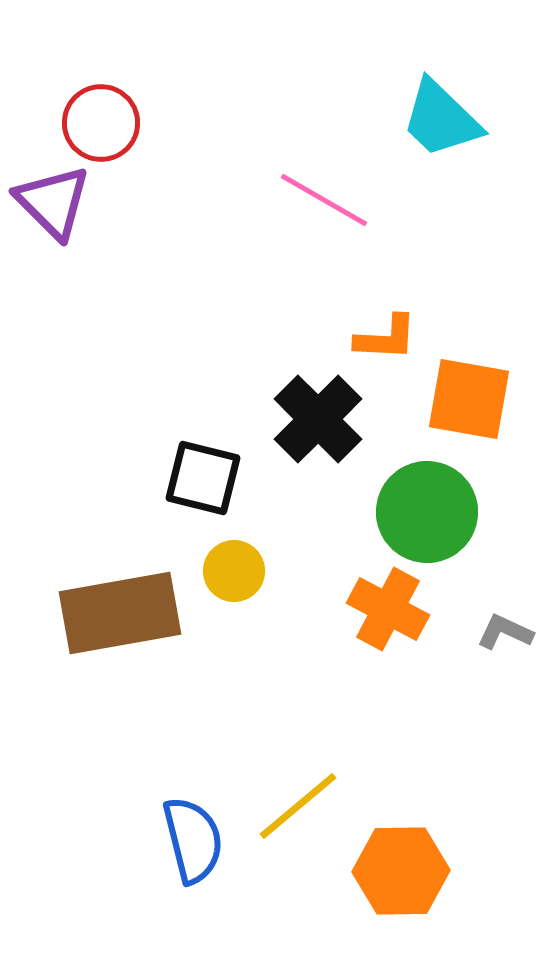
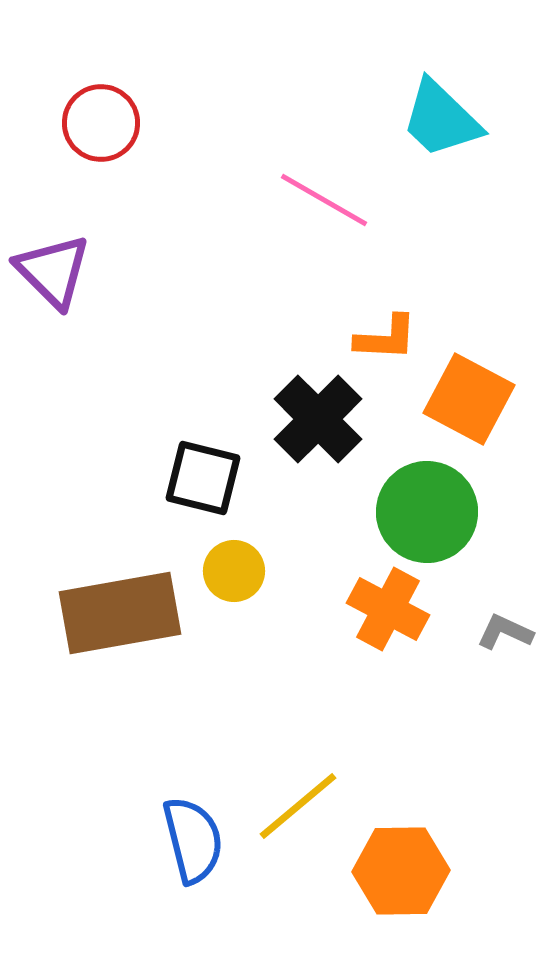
purple triangle: moved 69 px down
orange square: rotated 18 degrees clockwise
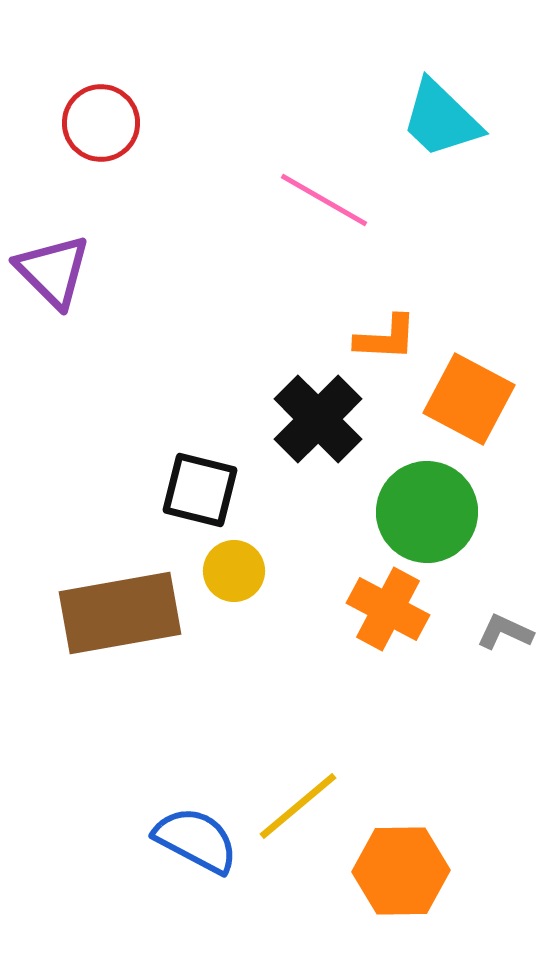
black square: moved 3 px left, 12 px down
blue semicircle: moved 3 px right; rotated 48 degrees counterclockwise
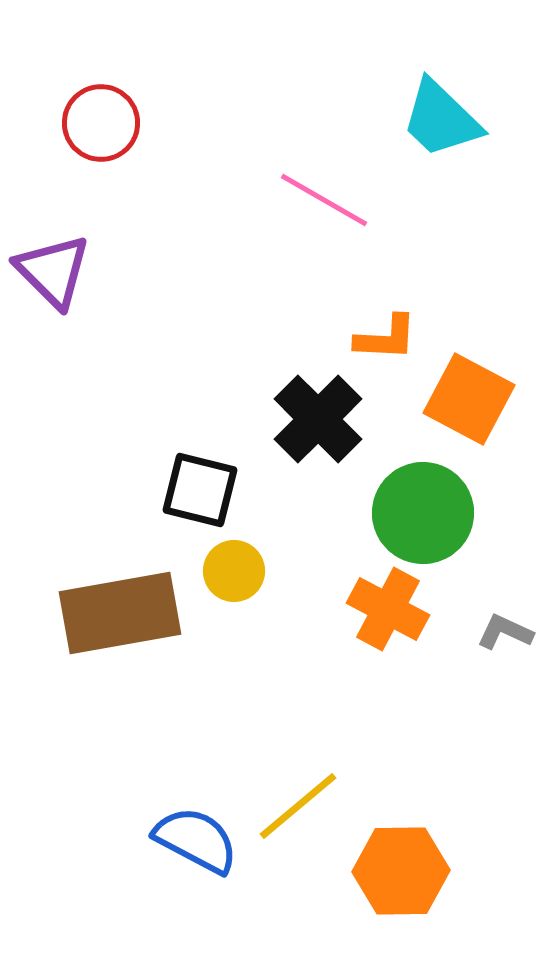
green circle: moved 4 px left, 1 px down
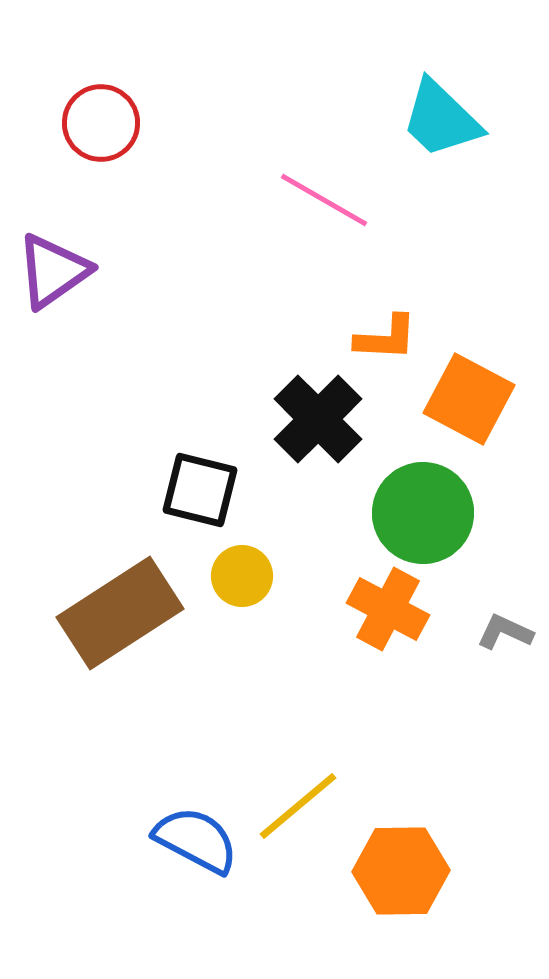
purple triangle: rotated 40 degrees clockwise
yellow circle: moved 8 px right, 5 px down
brown rectangle: rotated 23 degrees counterclockwise
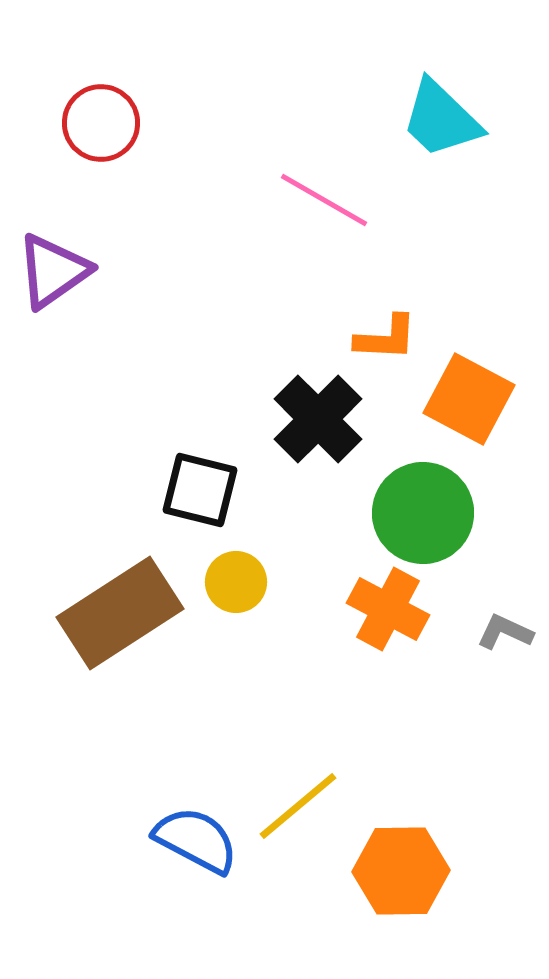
yellow circle: moved 6 px left, 6 px down
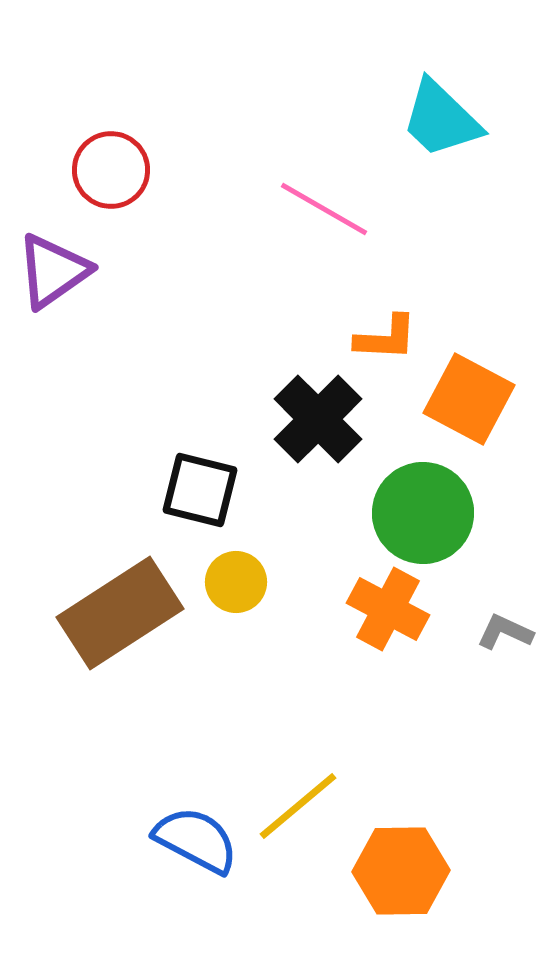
red circle: moved 10 px right, 47 px down
pink line: moved 9 px down
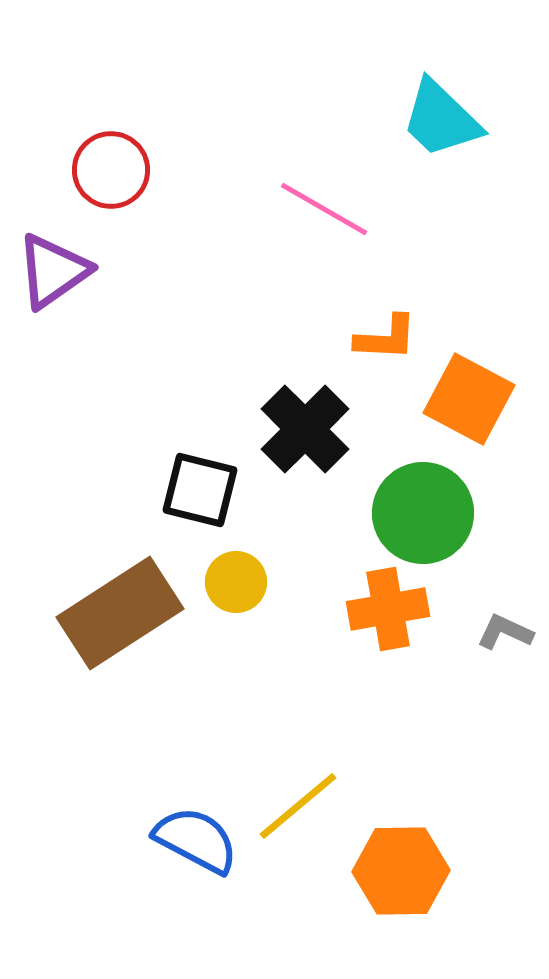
black cross: moved 13 px left, 10 px down
orange cross: rotated 38 degrees counterclockwise
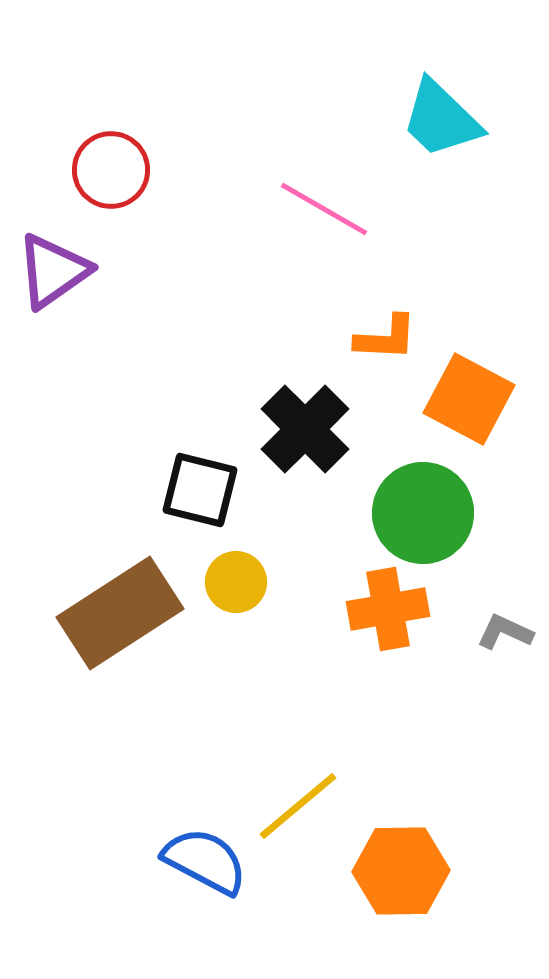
blue semicircle: moved 9 px right, 21 px down
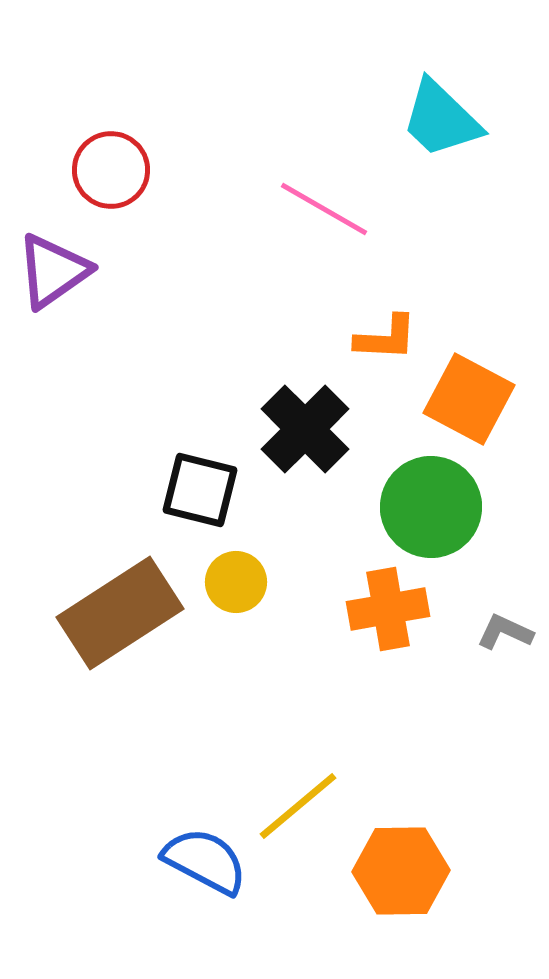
green circle: moved 8 px right, 6 px up
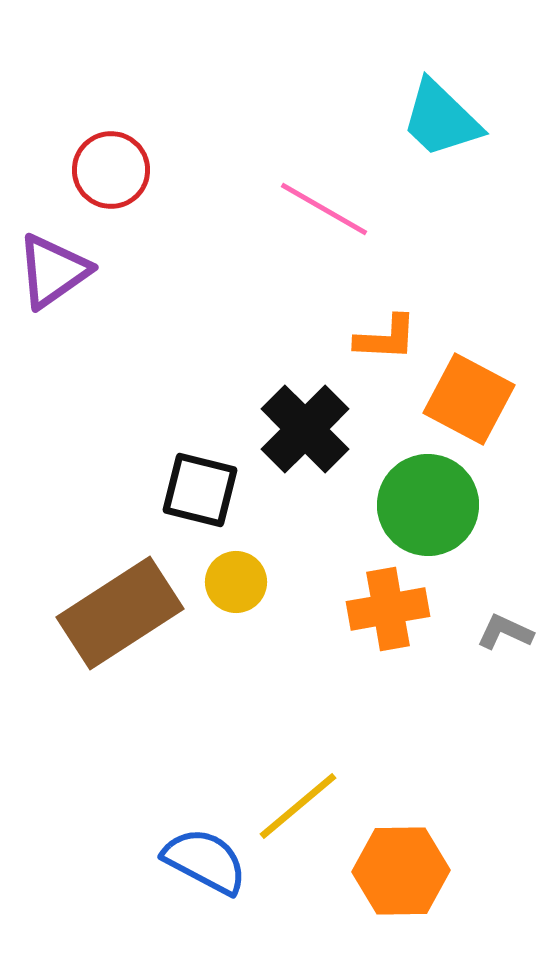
green circle: moved 3 px left, 2 px up
